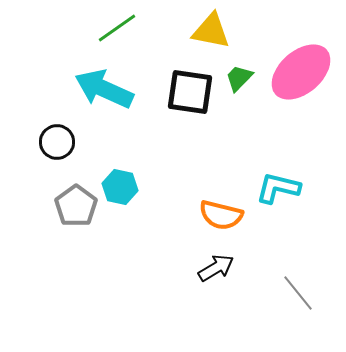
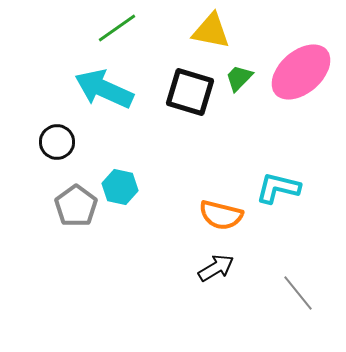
black square: rotated 9 degrees clockwise
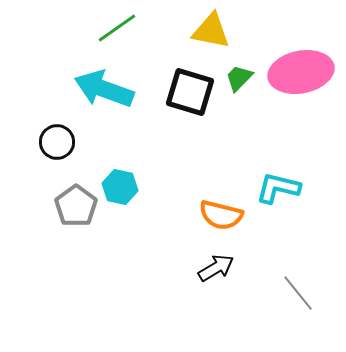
pink ellipse: rotated 30 degrees clockwise
cyan arrow: rotated 4 degrees counterclockwise
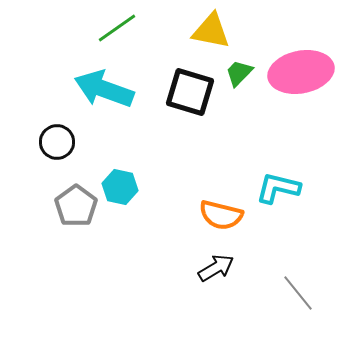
green trapezoid: moved 5 px up
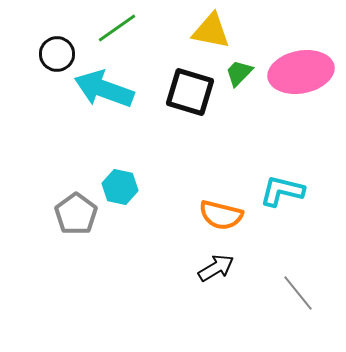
black circle: moved 88 px up
cyan L-shape: moved 4 px right, 3 px down
gray pentagon: moved 8 px down
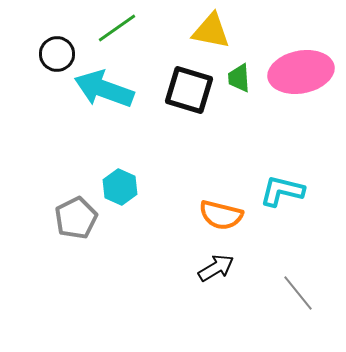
green trapezoid: moved 5 px down; rotated 48 degrees counterclockwise
black square: moved 1 px left, 2 px up
cyan hexagon: rotated 12 degrees clockwise
gray pentagon: moved 4 px down; rotated 9 degrees clockwise
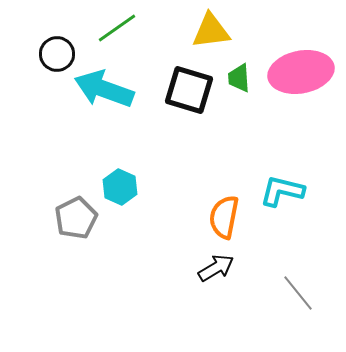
yellow triangle: rotated 18 degrees counterclockwise
orange semicircle: moved 3 px right, 2 px down; rotated 87 degrees clockwise
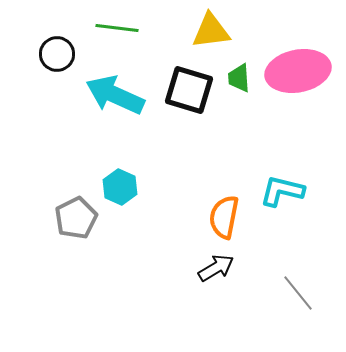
green line: rotated 42 degrees clockwise
pink ellipse: moved 3 px left, 1 px up
cyan arrow: moved 11 px right, 6 px down; rotated 4 degrees clockwise
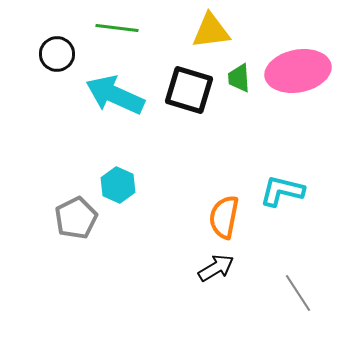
cyan hexagon: moved 2 px left, 2 px up
gray line: rotated 6 degrees clockwise
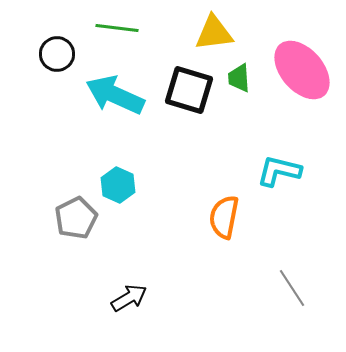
yellow triangle: moved 3 px right, 2 px down
pink ellipse: moved 4 px right, 1 px up; rotated 60 degrees clockwise
cyan L-shape: moved 3 px left, 20 px up
black arrow: moved 87 px left, 30 px down
gray line: moved 6 px left, 5 px up
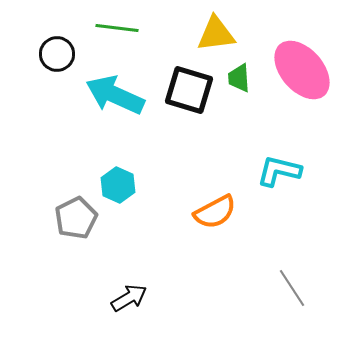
yellow triangle: moved 2 px right, 1 px down
orange semicircle: moved 9 px left, 5 px up; rotated 129 degrees counterclockwise
